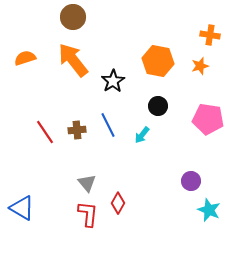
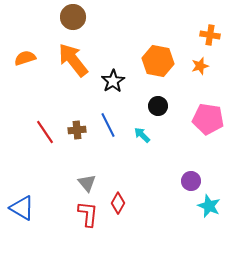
cyan arrow: rotated 96 degrees clockwise
cyan star: moved 4 px up
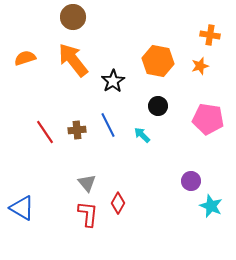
cyan star: moved 2 px right
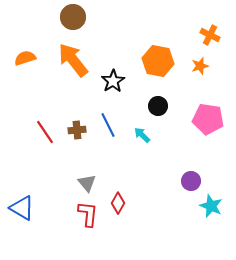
orange cross: rotated 18 degrees clockwise
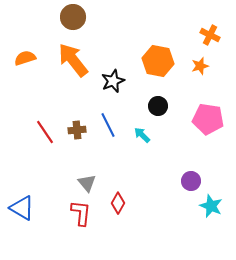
black star: rotated 10 degrees clockwise
red L-shape: moved 7 px left, 1 px up
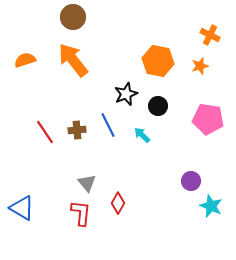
orange semicircle: moved 2 px down
black star: moved 13 px right, 13 px down
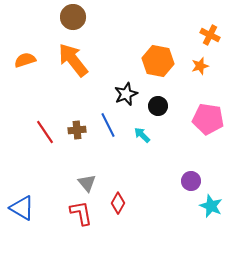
red L-shape: rotated 16 degrees counterclockwise
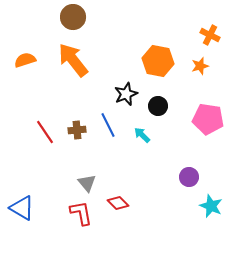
purple circle: moved 2 px left, 4 px up
red diamond: rotated 75 degrees counterclockwise
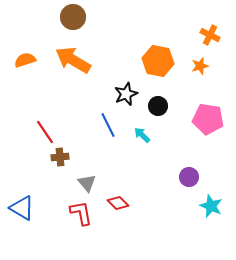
orange arrow: rotated 21 degrees counterclockwise
brown cross: moved 17 px left, 27 px down
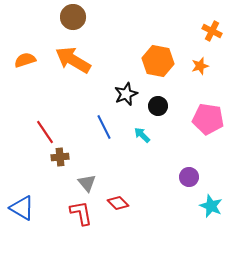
orange cross: moved 2 px right, 4 px up
blue line: moved 4 px left, 2 px down
